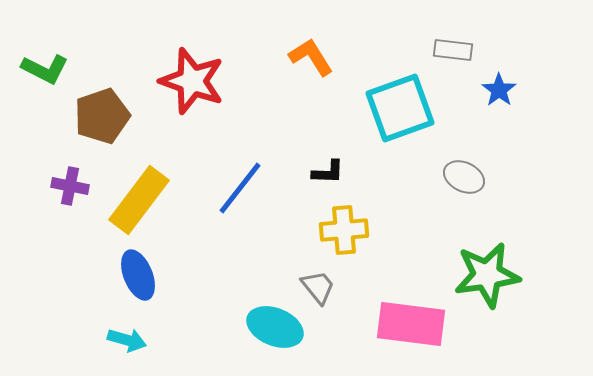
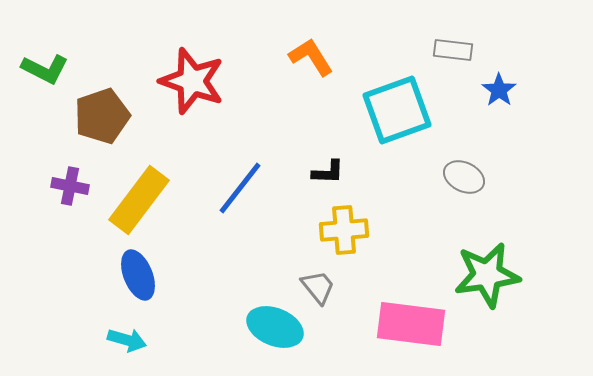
cyan square: moved 3 px left, 2 px down
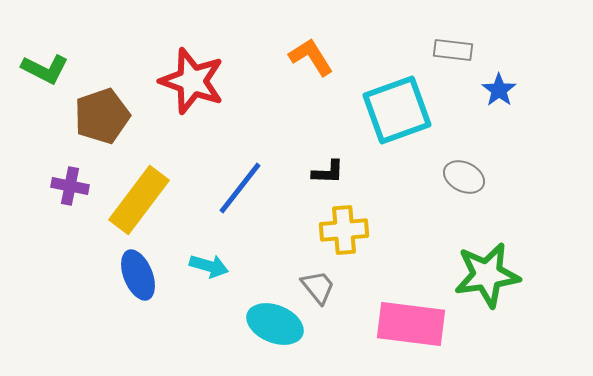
cyan ellipse: moved 3 px up
cyan arrow: moved 82 px right, 74 px up
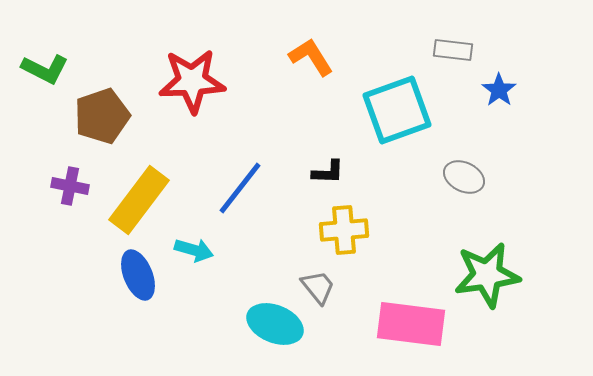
red star: rotated 22 degrees counterclockwise
cyan arrow: moved 15 px left, 16 px up
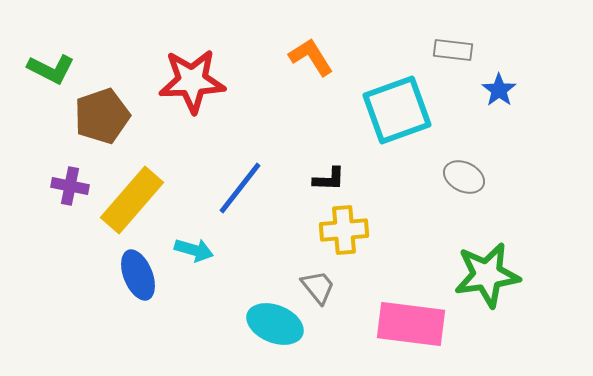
green L-shape: moved 6 px right
black L-shape: moved 1 px right, 7 px down
yellow rectangle: moved 7 px left; rotated 4 degrees clockwise
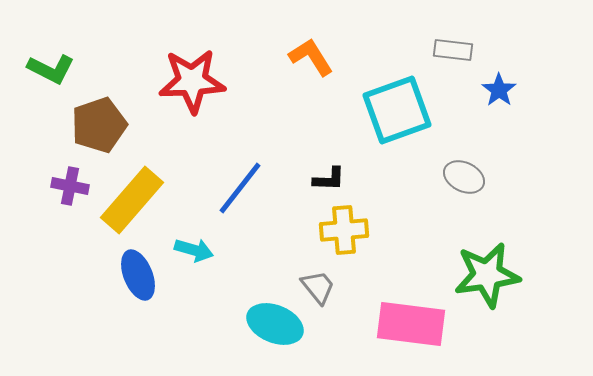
brown pentagon: moved 3 px left, 9 px down
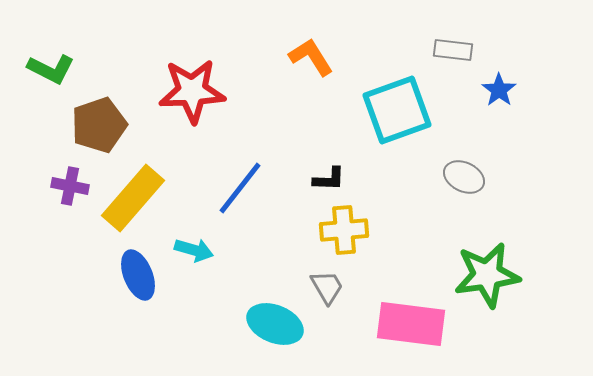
red star: moved 10 px down
yellow rectangle: moved 1 px right, 2 px up
gray trapezoid: moved 9 px right; rotated 9 degrees clockwise
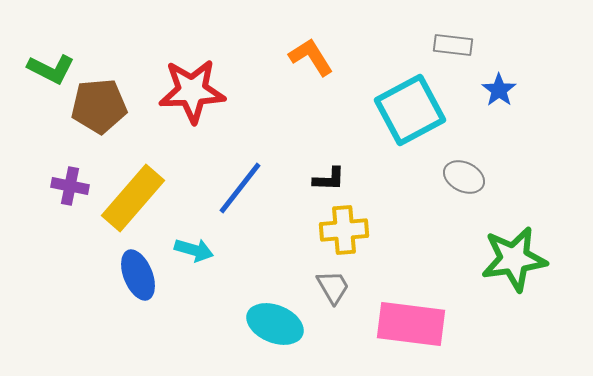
gray rectangle: moved 5 px up
cyan square: moved 13 px right; rotated 8 degrees counterclockwise
brown pentagon: moved 19 px up; rotated 14 degrees clockwise
green star: moved 27 px right, 16 px up
gray trapezoid: moved 6 px right
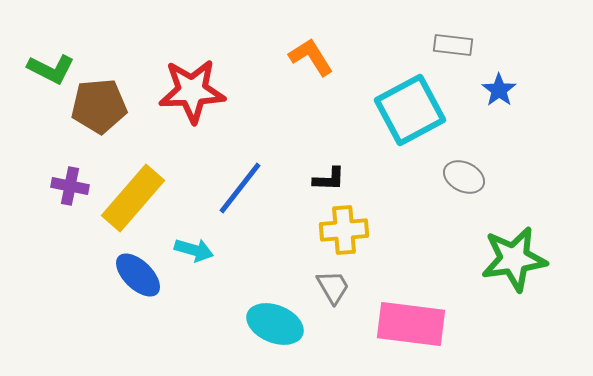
blue ellipse: rotated 24 degrees counterclockwise
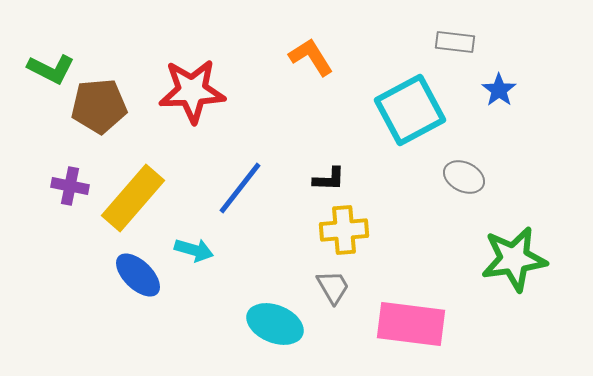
gray rectangle: moved 2 px right, 3 px up
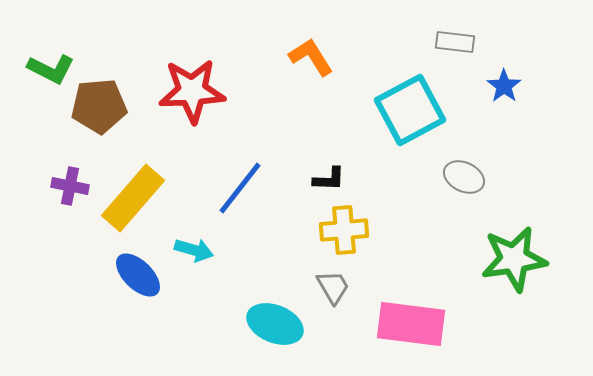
blue star: moved 5 px right, 4 px up
